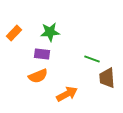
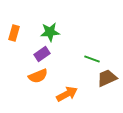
orange rectangle: rotated 28 degrees counterclockwise
purple rectangle: rotated 42 degrees counterclockwise
brown trapezoid: rotated 70 degrees clockwise
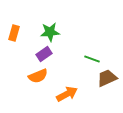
purple rectangle: moved 2 px right
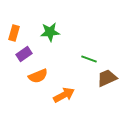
purple rectangle: moved 20 px left
green line: moved 3 px left
orange arrow: moved 3 px left, 1 px down
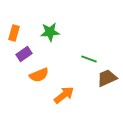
orange semicircle: moved 1 px right, 1 px up
orange arrow: rotated 10 degrees counterclockwise
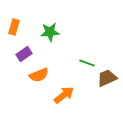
orange rectangle: moved 6 px up
green line: moved 2 px left, 4 px down
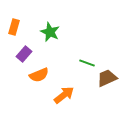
green star: rotated 30 degrees clockwise
purple rectangle: rotated 14 degrees counterclockwise
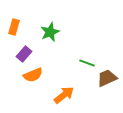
green star: rotated 24 degrees clockwise
orange semicircle: moved 6 px left
